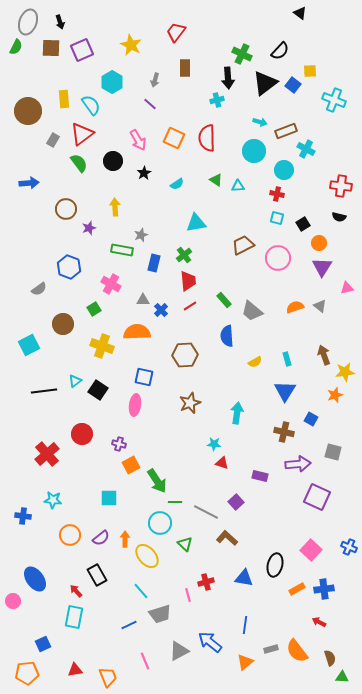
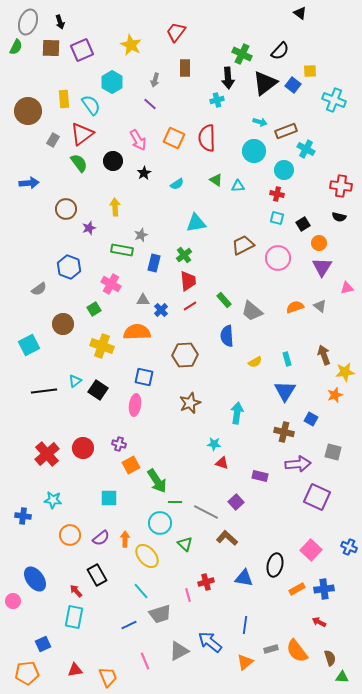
red circle at (82, 434): moved 1 px right, 14 px down
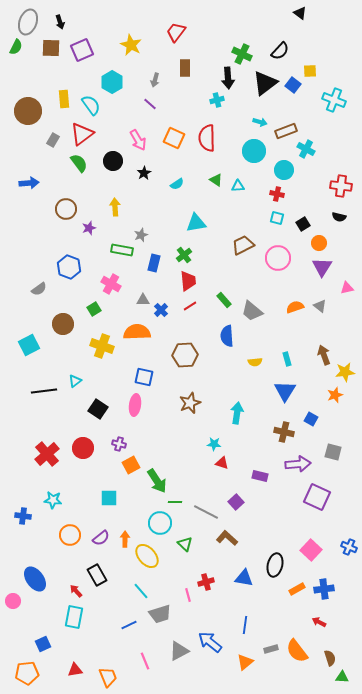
yellow semicircle at (255, 362): rotated 24 degrees clockwise
black square at (98, 390): moved 19 px down
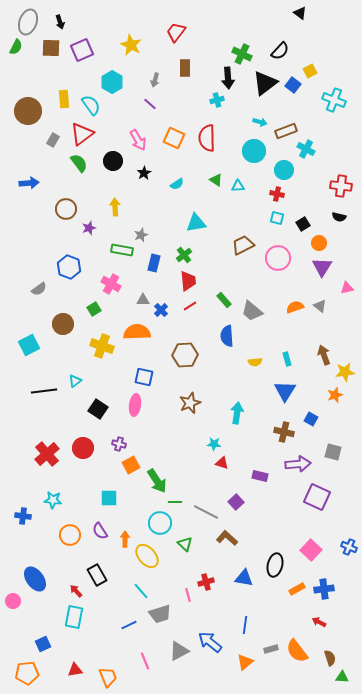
yellow square at (310, 71): rotated 24 degrees counterclockwise
purple semicircle at (101, 538): moved 1 px left, 7 px up; rotated 96 degrees clockwise
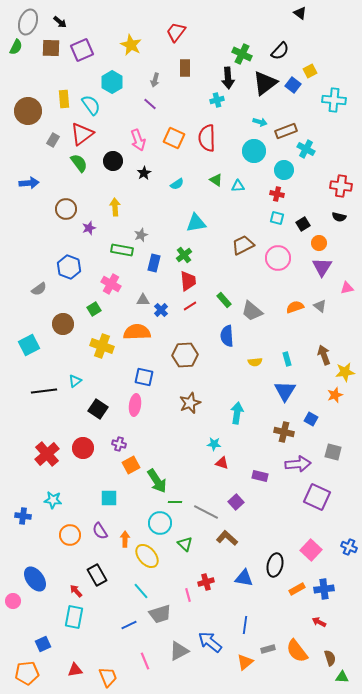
black arrow at (60, 22): rotated 32 degrees counterclockwise
cyan cross at (334, 100): rotated 15 degrees counterclockwise
pink arrow at (138, 140): rotated 10 degrees clockwise
gray rectangle at (271, 649): moved 3 px left
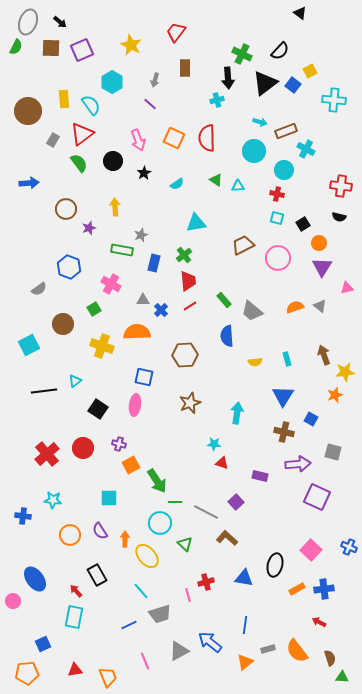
blue triangle at (285, 391): moved 2 px left, 5 px down
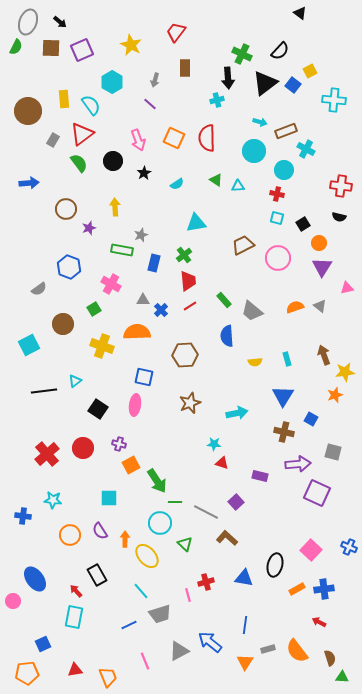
cyan arrow at (237, 413): rotated 70 degrees clockwise
purple square at (317, 497): moved 4 px up
orange triangle at (245, 662): rotated 18 degrees counterclockwise
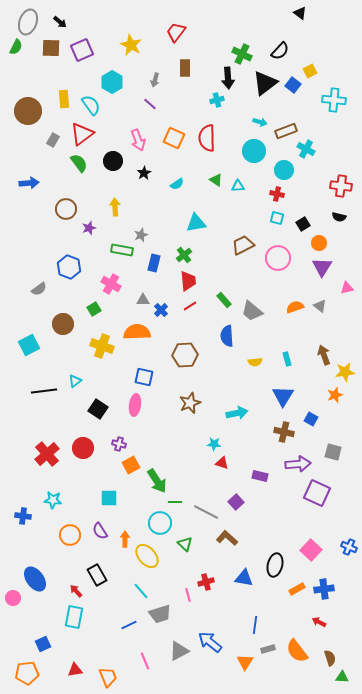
pink circle at (13, 601): moved 3 px up
blue line at (245, 625): moved 10 px right
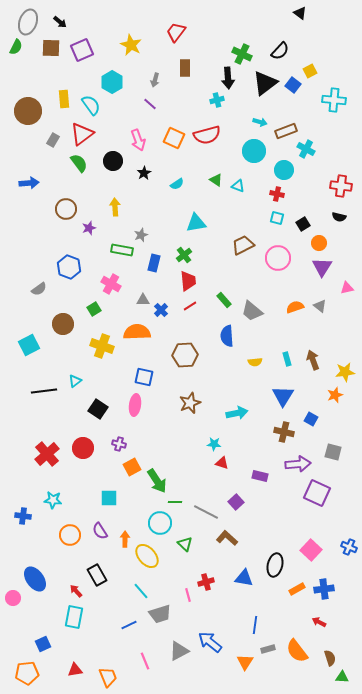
red semicircle at (207, 138): moved 3 px up; rotated 104 degrees counterclockwise
cyan triangle at (238, 186): rotated 24 degrees clockwise
brown arrow at (324, 355): moved 11 px left, 5 px down
orange square at (131, 465): moved 1 px right, 2 px down
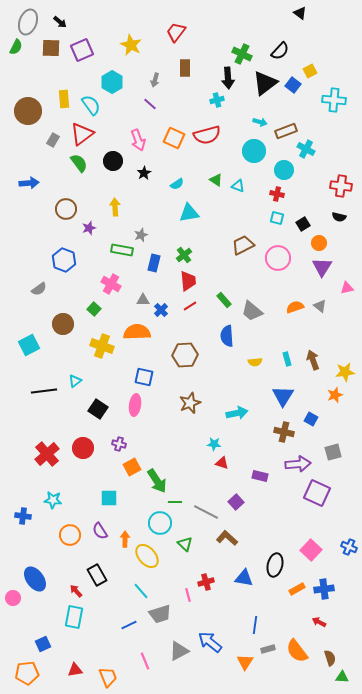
cyan triangle at (196, 223): moved 7 px left, 10 px up
blue hexagon at (69, 267): moved 5 px left, 7 px up
green square at (94, 309): rotated 16 degrees counterclockwise
gray square at (333, 452): rotated 30 degrees counterclockwise
